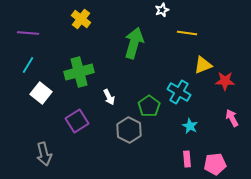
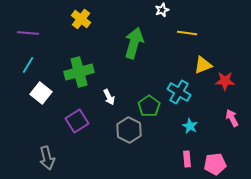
gray arrow: moved 3 px right, 4 px down
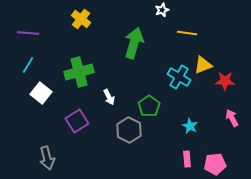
cyan cross: moved 15 px up
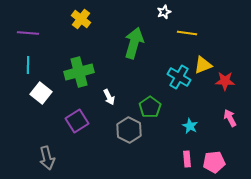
white star: moved 2 px right, 2 px down
cyan line: rotated 30 degrees counterclockwise
green pentagon: moved 1 px right, 1 px down
pink arrow: moved 2 px left
pink pentagon: moved 1 px left, 2 px up
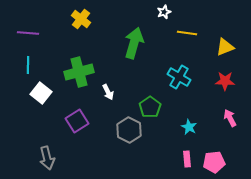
yellow triangle: moved 22 px right, 18 px up
white arrow: moved 1 px left, 5 px up
cyan star: moved 1 px left, 1 px down
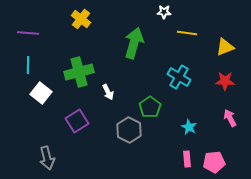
white star: rotated 24 degrees clockwise
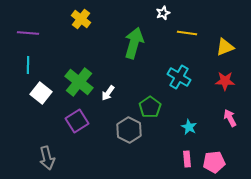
white star: moved 1 px left, 1 px down; rotated 24 degrees counterclockwise
green cross: moved 10 px down; rotated 36 degrees counterclockwise
white arrow: moved 1 px down; rotated 63 degrees clockwise
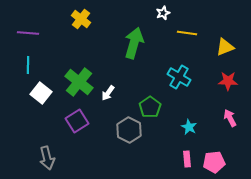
red star: moved 3 px right
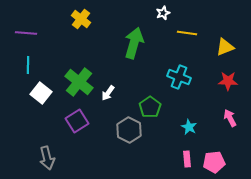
purple line: moved 2 px left
cyan cross: rotated 10 degrees counterclockwise
